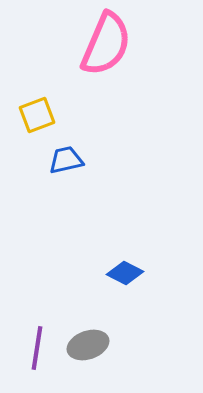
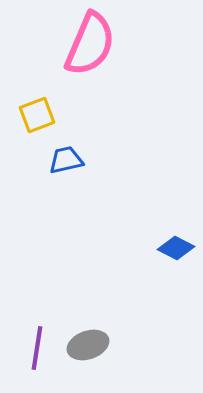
pink semicircle: moved 16 px left
blue diamond: moved 51 px right, 25 px up
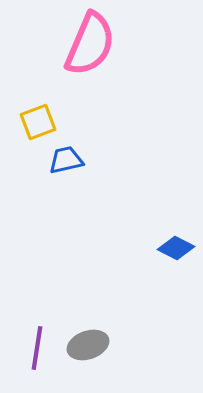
yellow square: moved 1 px right, 7 px down
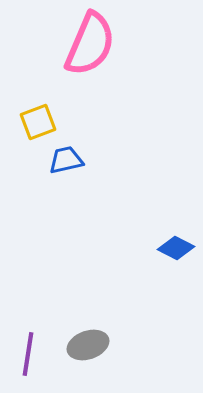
purple line: moved 9 px left, 6 px down
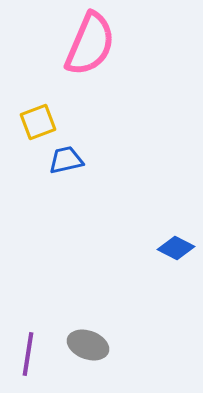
gray ellipse: rotated 39 degrees clockwise
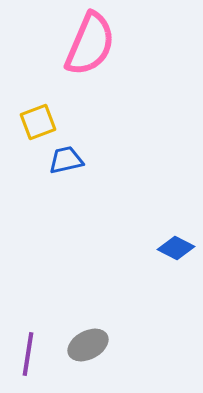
gray ellipse: rotated 48 degrees counterclockwise
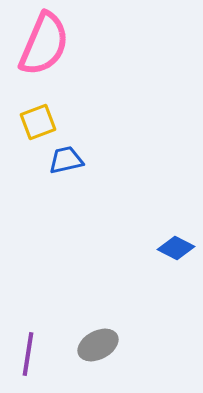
pink semicircle: moved 46 px left
gray ellipse: moved 10 px right
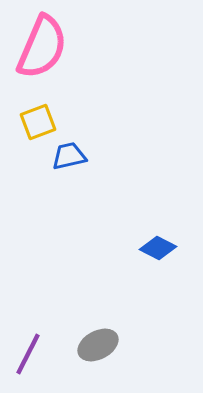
pink semicircle: moved 2 px left, 3 px down
blue trapezoid: moved 3 px right, 4 px up
blue diamond: moved 18 px left
purple line: rotated 18 degrees clockwise
